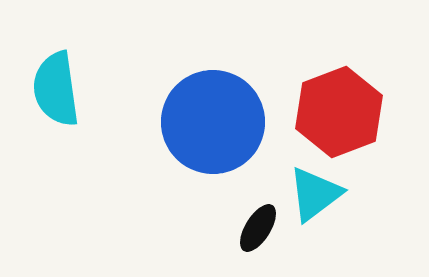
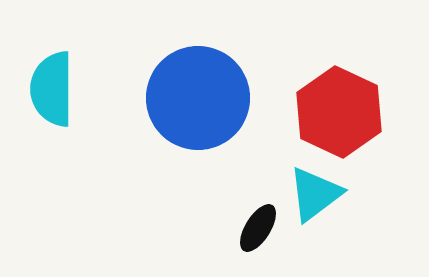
cyan semicircle: moved 4 px left; rotated 8 degrees clockwise
red hexagon: rotated 14 degrees counterclockwise
blue circle: moved 15 px left, 24 px up
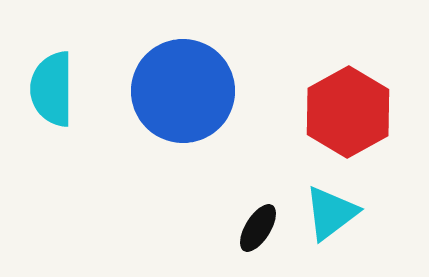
blue circle: moved 15 px left, 7 px up
red hexagon: moved 9 px right; rotated 6 degrees clockwise
cyan triangle: moved 16 px right, 19 px down
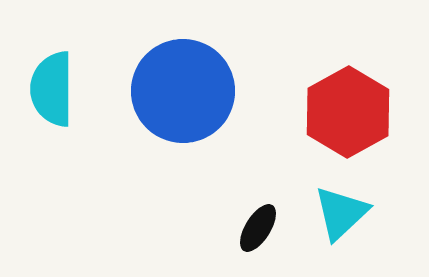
cyan triangle: moved 10 px right; rotated 6 degrees counterclockwise
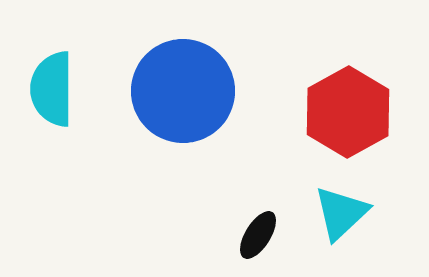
black ellipse: moved 7 px down
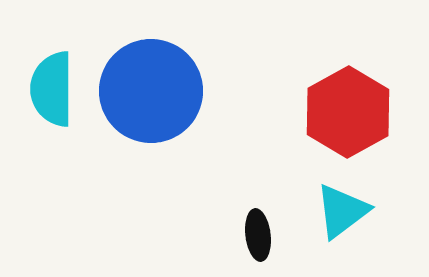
blue circle: moved 32 px left
cyan triangle: moved 1 px right, 2 px up; rotated 6 degrees clockwise
black ellipse: rotated 39 degrees counterclockwise
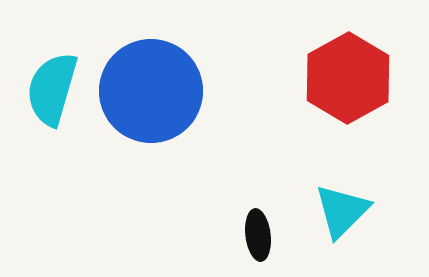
cyan semicircle: rotated 16 degrees clockwise
red hexagon: moved 34 px up
cyan triangle: rotated 8 degrees counterclockwise
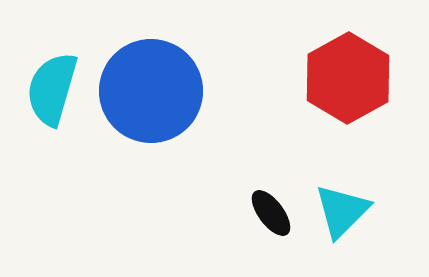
black ellipse: moved 13 px right, 22 px up; rotated 30 degrees counterclockwise
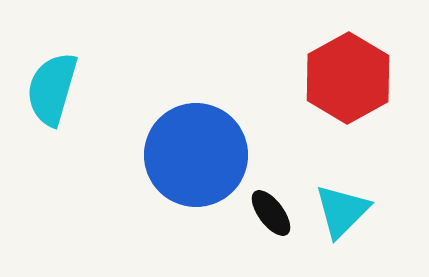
blue circle: moved 45 px right, 64 px down
